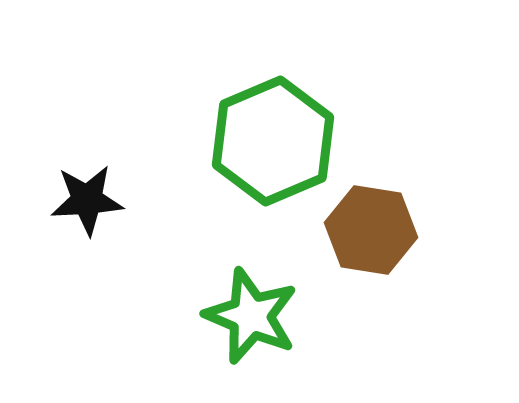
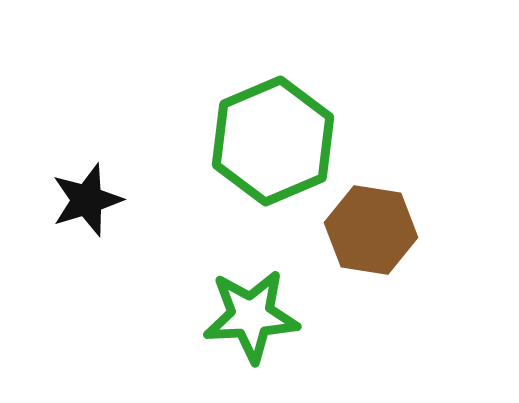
black star: rotated 14 degrees counterclockwise
green star: rotated 26 degrees counterclockwise
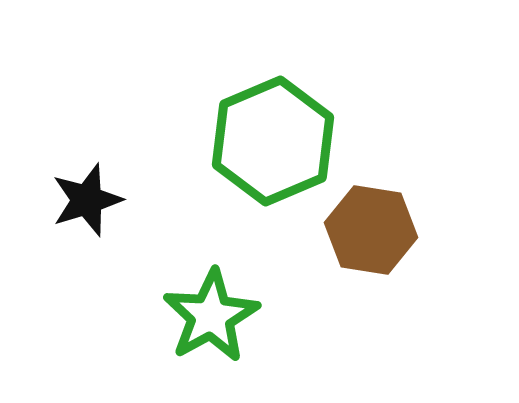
green star: moved 40 px left; rotated 26 degrees counterclockwise
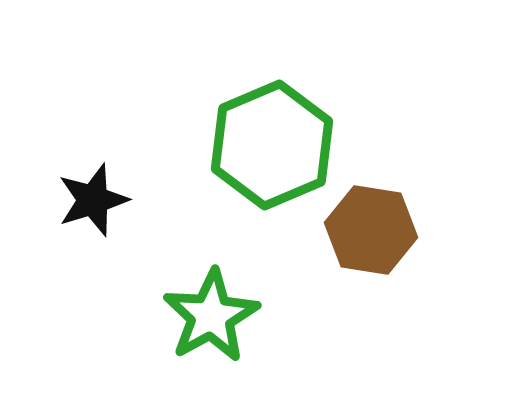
green hexagon: moved 1 px left, 4 px down
black star: moved 6 px right
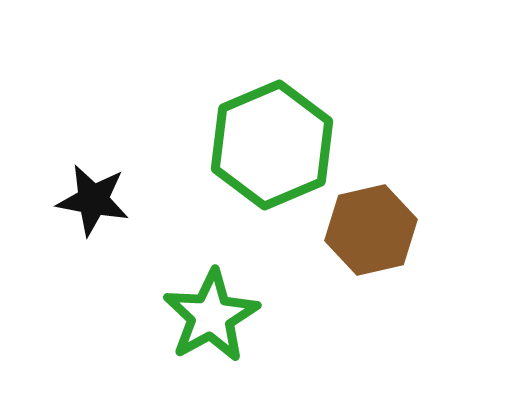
black star: rotated 28 degrees clockwise
brown hexagon: rotated 22 degrees counterclockwise
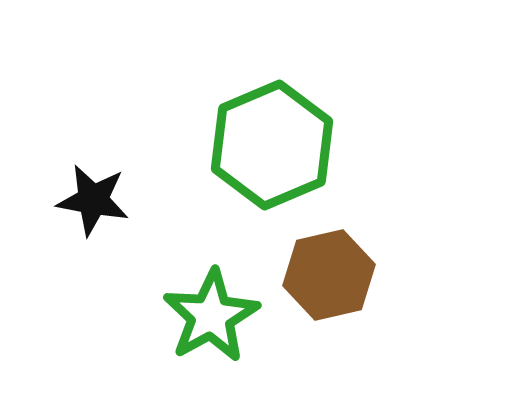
brown hexagon: moved 42 px left, 45 px down
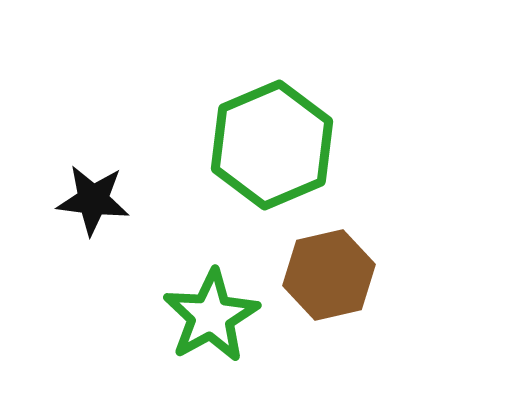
black star: rotated 4 degrees counterclockwise
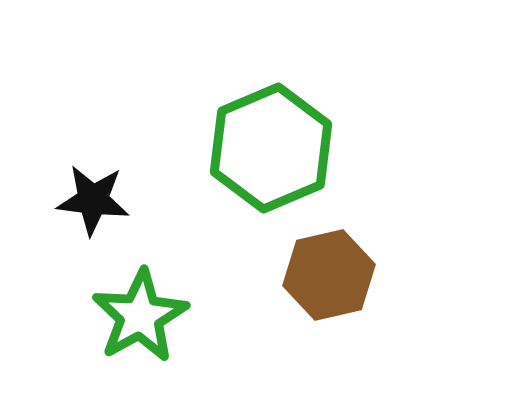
green hexagon: moved 1 px left, 3 px down
green star: moved 71 px left
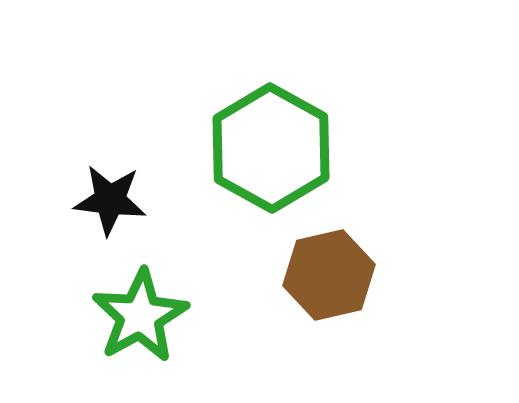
green hexagon: rotated 8 degrees counterclockwise
black star: moved 17 px right
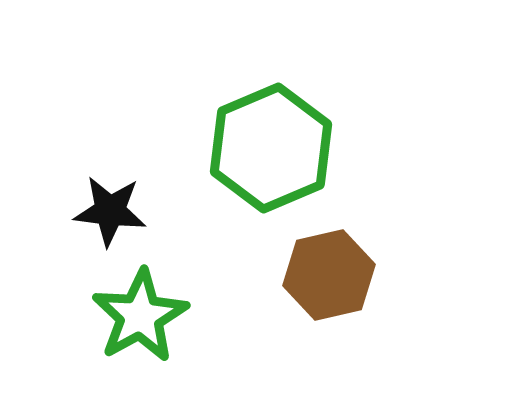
green hexagon: rotated 8 degrees clockwise
black star: moved 11 px down
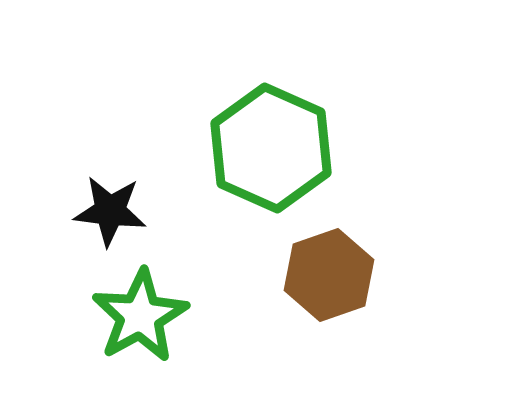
green hexagon: rotated 13 degrees counterclockwise
brown hexagon: rotated 6 degrees counterclockwise
